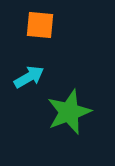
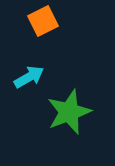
orange square: moved 3 px right, 4 px up; rotated 32 degrees counterclockwise
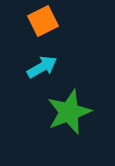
cyan arrow: moved 13 px right, 10 px up
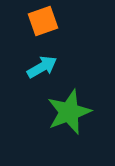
orange square: rotated 8 degrees clockwise
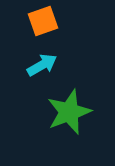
cyan arrow: moved 2 px up
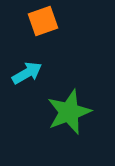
cyan arrow: moved 15 px left, 8 px down
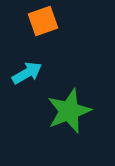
green star: moved 1 px up
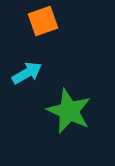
green star: rotated 27 degrees counterclockwise
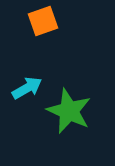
cyan arrow: moved 15 px down
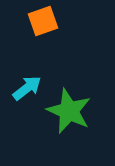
cyan arrow: rotated 8 degrees counterclockwise
